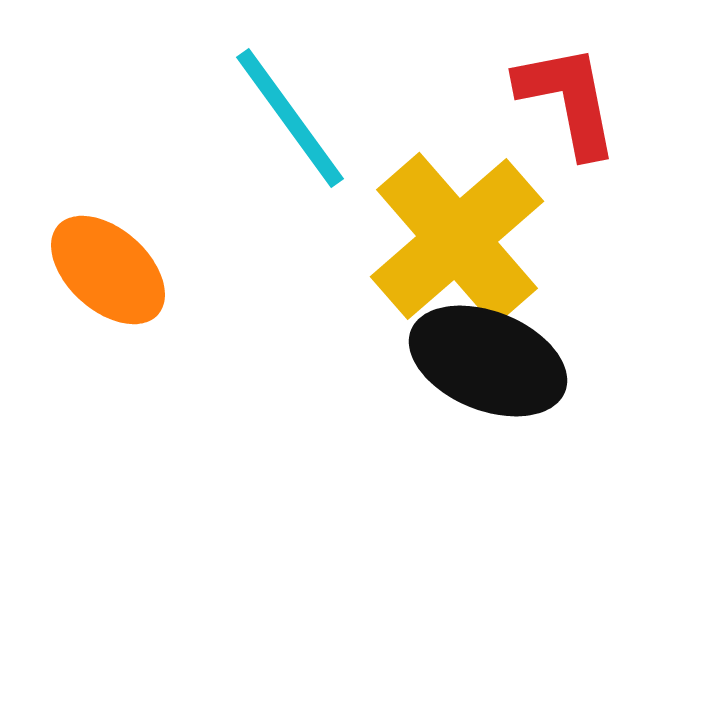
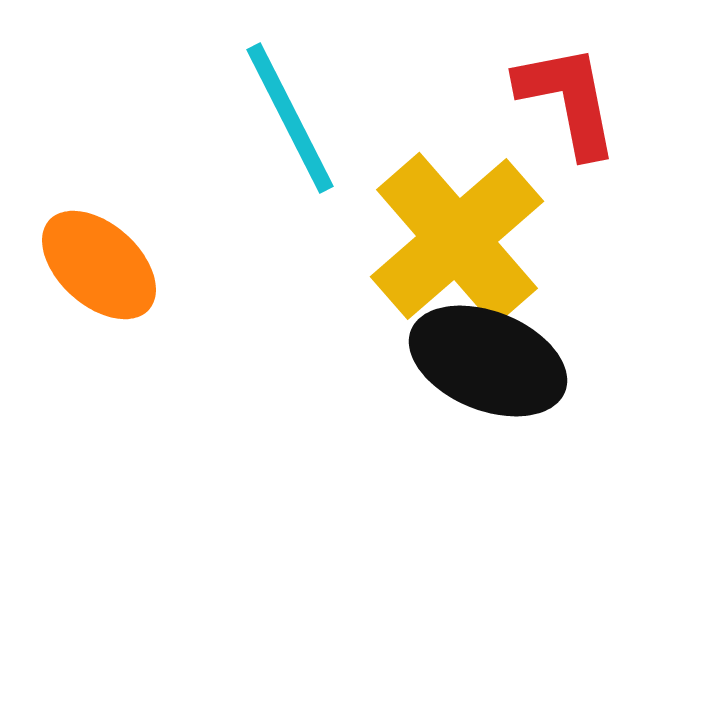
cyan line: rotated 9 degrees clockwise
orange ellipse: moved 9 px left, 5 px up
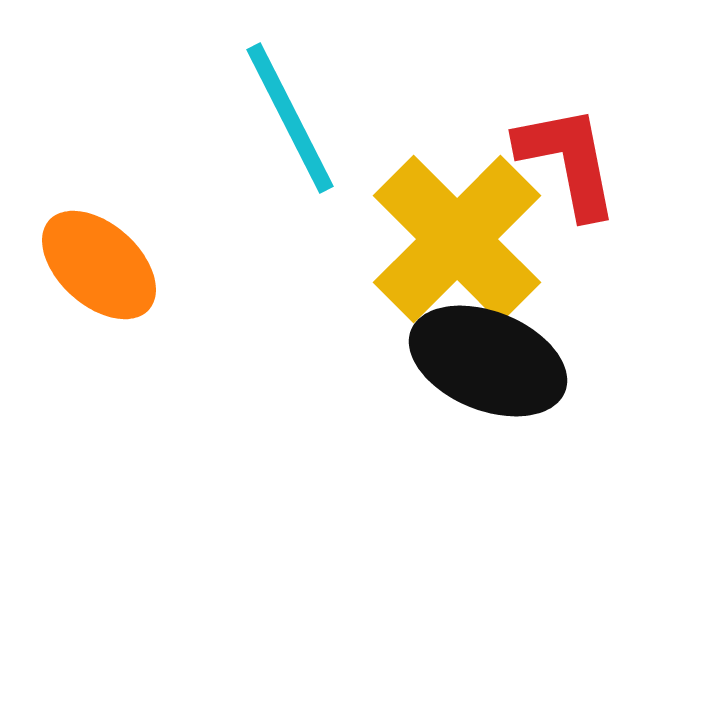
red L-shape: moved 61 px down
yellow cross: rotated 4 degrees counterclockwise
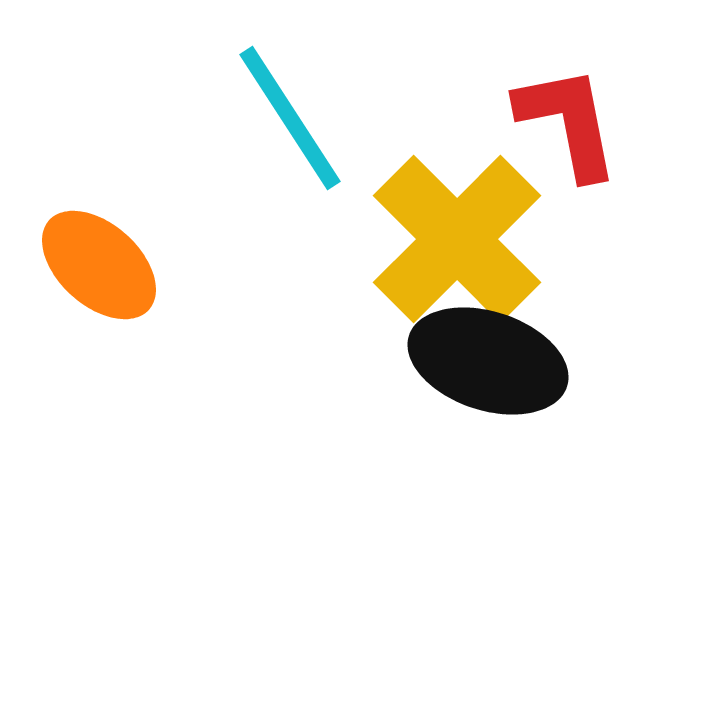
cyan line: rotated 6 degrees counterclockwise
red L-shape: moved 39 px up
black ellipse: rotated 4 degrees counterclockwise
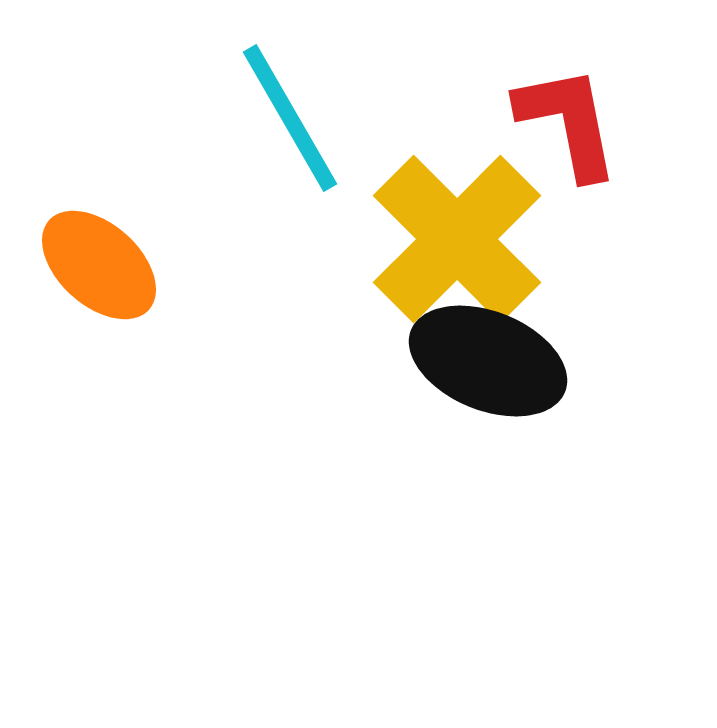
cyan line: rotated 3 degrees clockwise
black ellipse: rotated 4 degrees clockwise
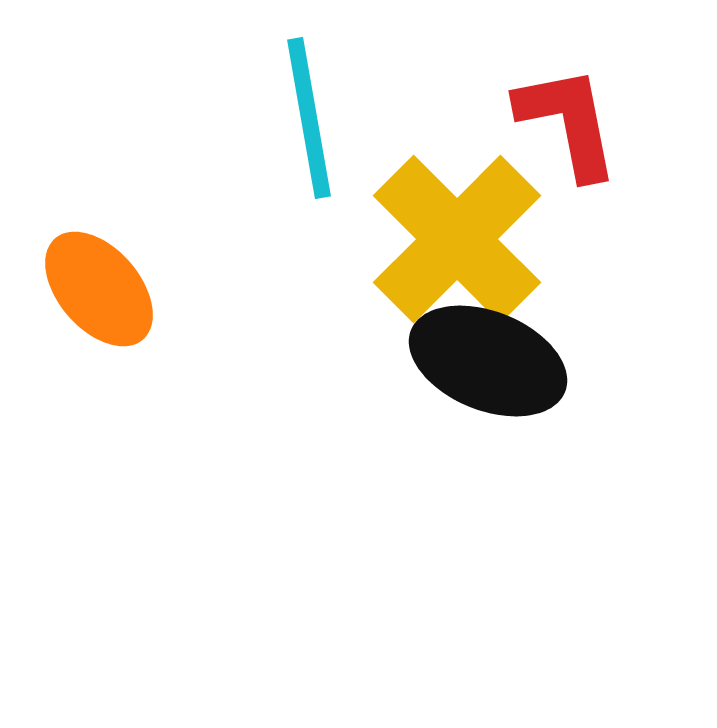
cyan line: moved 19 px right; rotated 20 degrees clockwise
orange ellipse: moved 24 px down; rotated 7 degrees clockwise
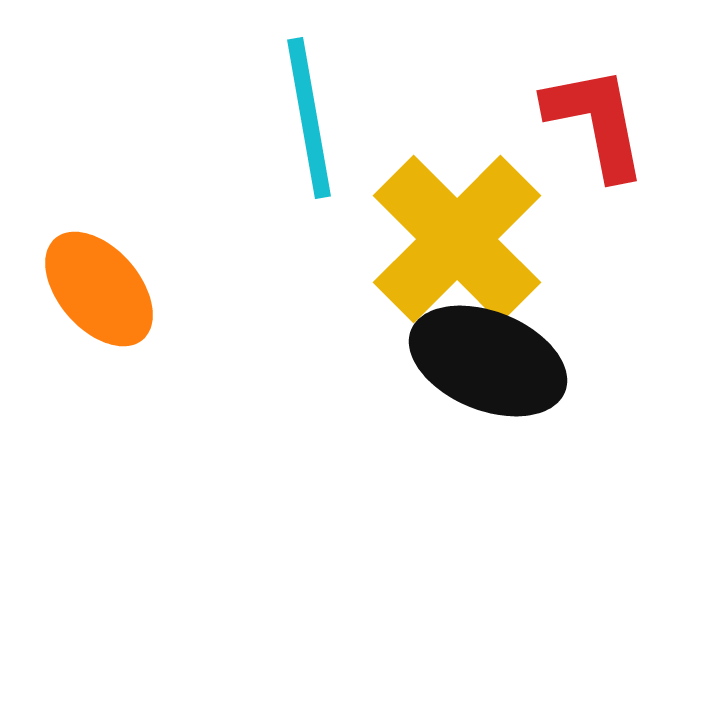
red L-shape: moved 28 px right
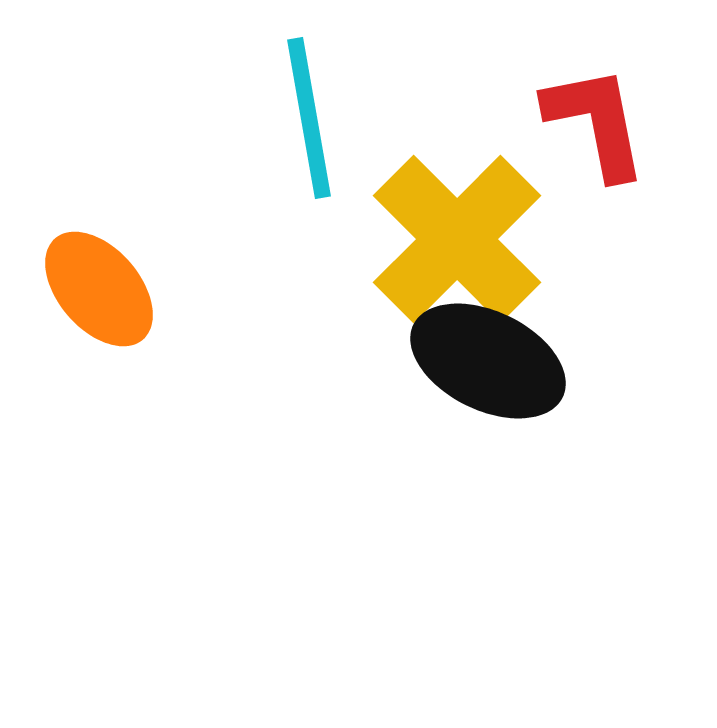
black ellipse: rotated 4 degrees clockwise
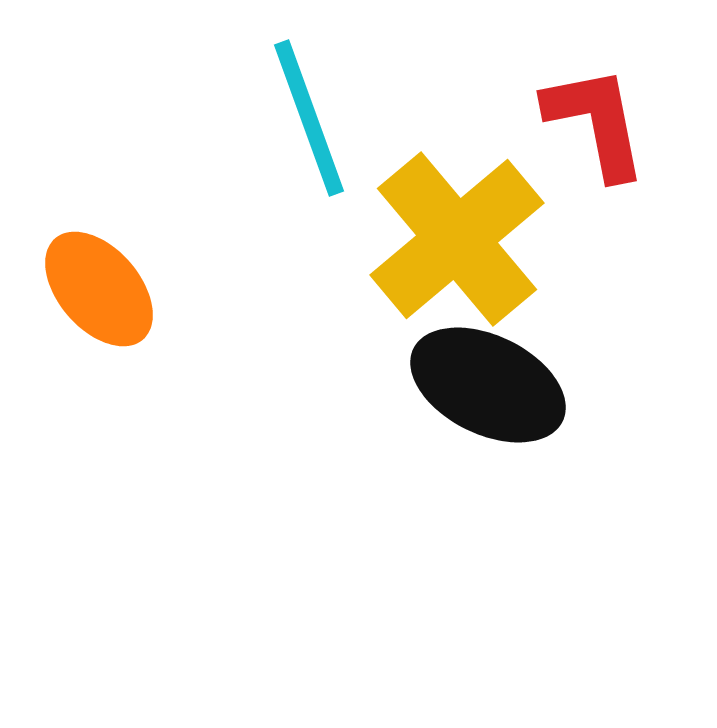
cyan line: rotated 10 degrees counterclockwise
yellow cross: rotated 5 degrees clockwise
black ellipse: moved 24 px down
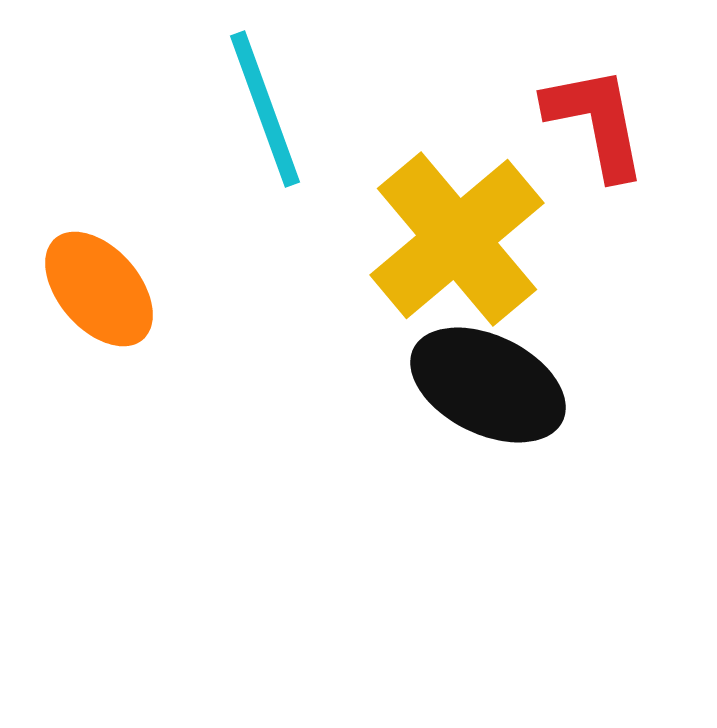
cyan line: moved 44 px left, 9 px up
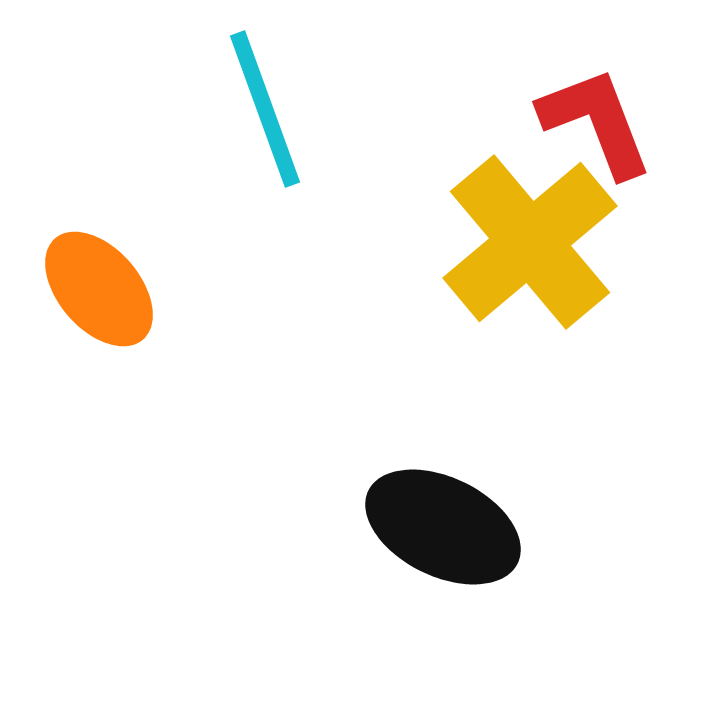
red L-shape: rotated 10 degrees counterclockwise
yellow cross: moved 73 px right, 3 px down
black ellipse: moved 45 px left, 142 px down
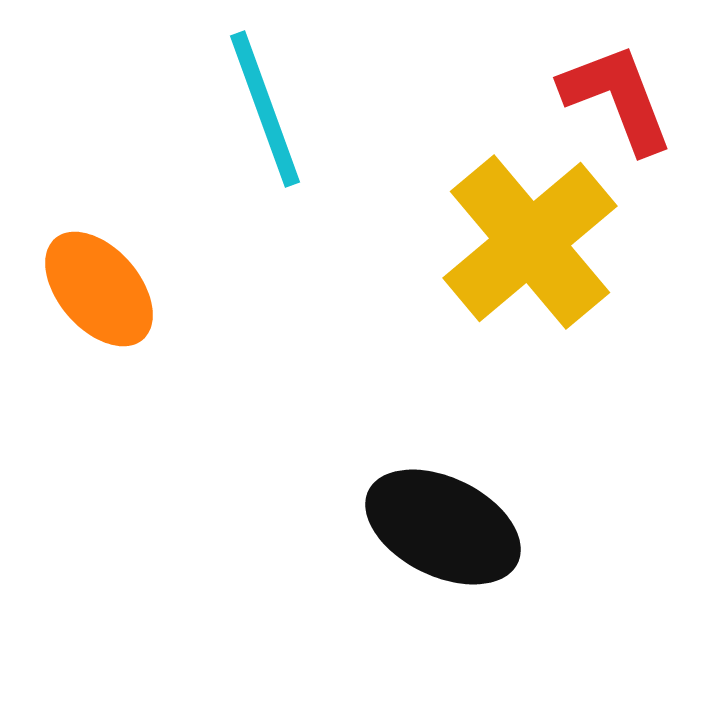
red L-shape: moved 21 px right, 24 px up
